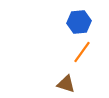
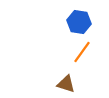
blue hexagon: rotated 15 degrees clockwise
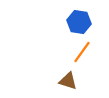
brown triangle: moved 2 px right, 3 px up
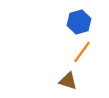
blue hexagon: rotated 25 degrees counterclockwise
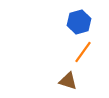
orange line: moved 1 px right
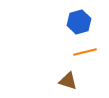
orange line: moved 2 px right; rotated 40 degrees clockwise
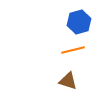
orange line: moved 12 px left, 2 px up
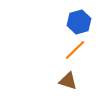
orange line: moved 2 px right; rotated 30 degrees counterclockwise
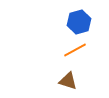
orange line: rotated 15 degrees clockwise
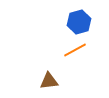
brown triangle: moved 19 px left; rotated 24 degrees counterclockwise
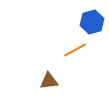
blue hexagon: moved 13 px right
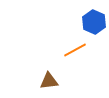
blue hexagon: moved 2 px right; rotated 20 degrees counterclockwise
